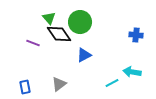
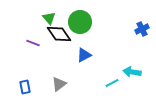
blue cross: moved 6 px right, 6 px up; rotated 32 degrees counterclockwise
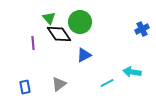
purple line: rotated 64 degrees clockwise
cyan line: moved 5 px left
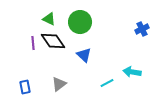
green triangle: moved 1 px down; rotated 24 degrees counterclockwise
black diamond: moved 6 px left, 7 px down
blue triangle: rotated 49 degrees counterclockwise
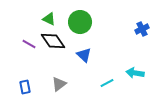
purple line: moved 4 px left, 1 px down; rotated 56 degrees counterclockwise
cyan arrow: moved 3 px right, 1 px down
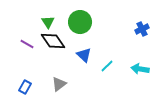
green triangle: moved 1 px left, 3 px down; rotated 32 degrees clockwise
purple line: moved 2 px left
cyan arrow: moved 5 px right, 4 px up
cyan line: moved 17 px up; rotated 16 degrees counterclockwise
blue rectangle: rotated 40 degrees clockwise
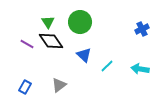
black diamond: moved 2 px left
gray triangle: moved 1 px down
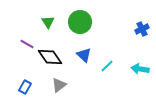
black diamond: moved 1 px left, 16 px down
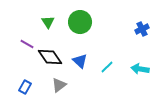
blue triangle: moved 4 px left, 6 px down
cyan line: moved 1 px down
